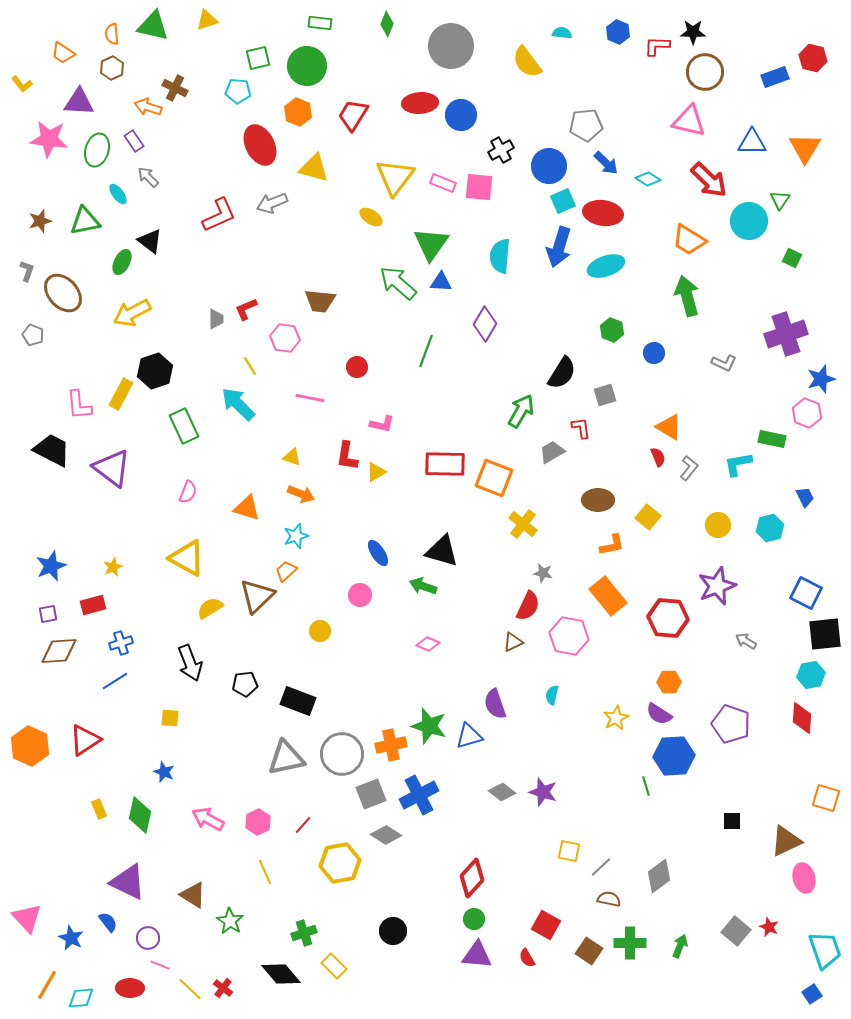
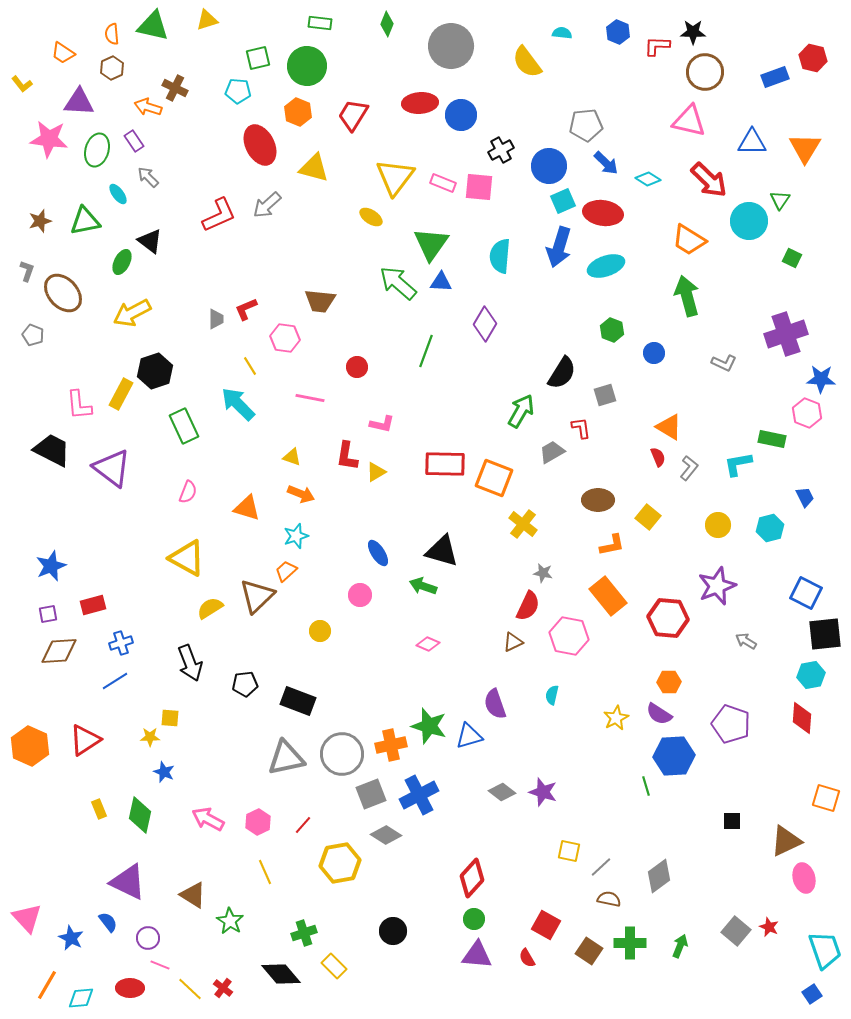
gray arrow at (272, 203): moved 5 px left, 2 px down; rotated 20 degrees counterclockwise
blue star at (821, 379): rotated 20 degrees clockwise
yellow star at (113, 567): moved 37 px right, 170 px down; rotated 24 degrees clockwise
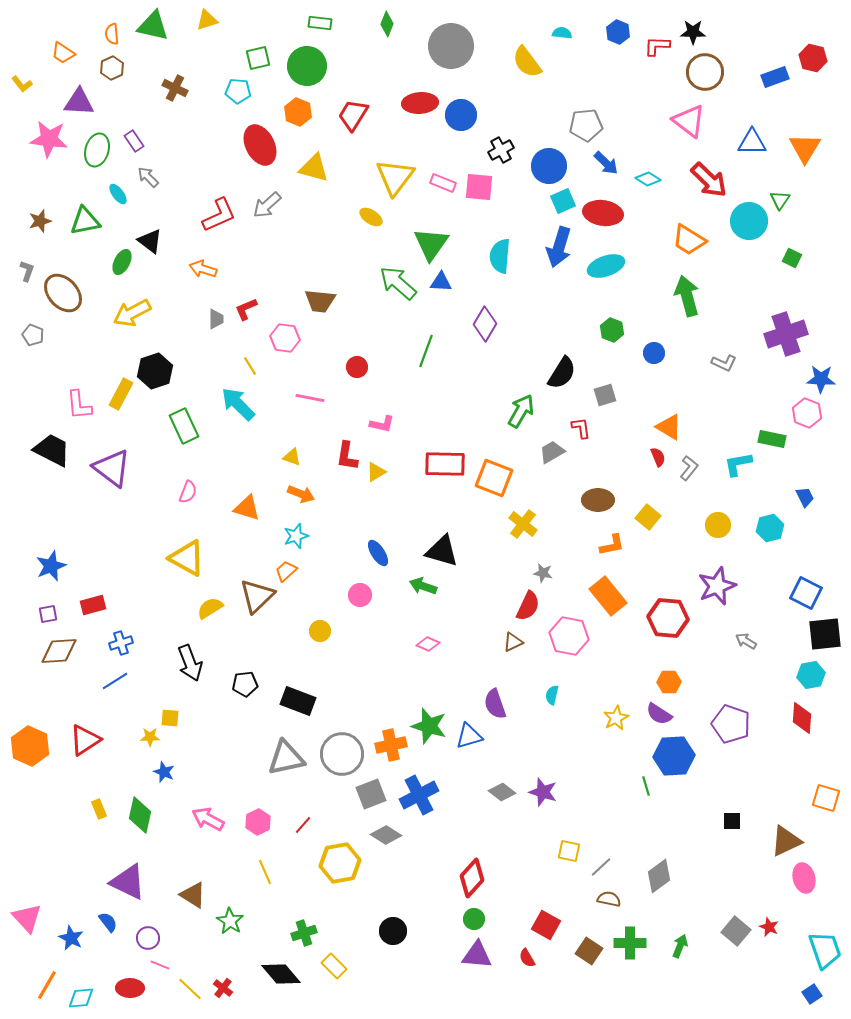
orange arrow at (148, 107): moved 55 px right, 162 px down
pink triangle at (689, 121): rotated 24 degrees clockwise
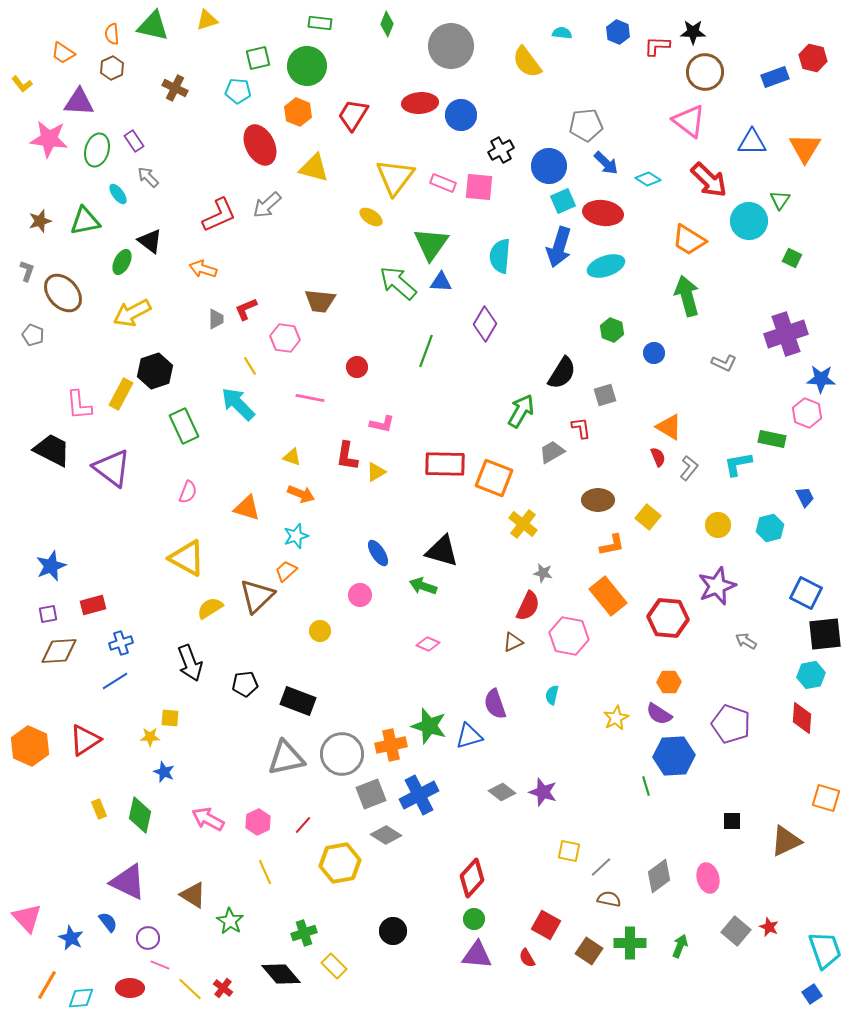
pink ellipse at (804, 878): moved 96 px left
